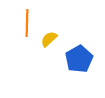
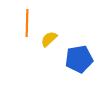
blue pentagon: rotated 20 degrees clockwise
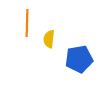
yellow semicircle: rotated 42 degrees counterclockwise
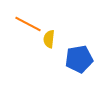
orange line: moved 1 px right, 1 px down; rotated 64 degrees counterclockwise
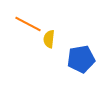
blue pentagon: moved 2 px right
